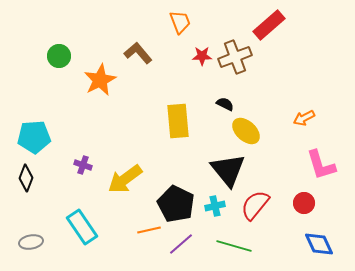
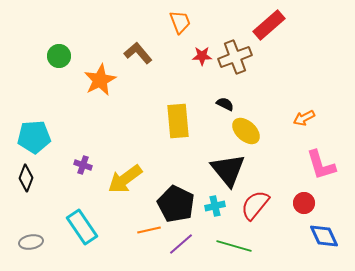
blue diamond: moved 5 px right, 8 px up
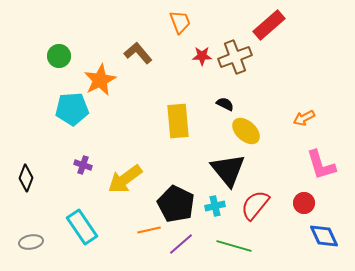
cyan pentagon: moved 38 px right, 28 px up
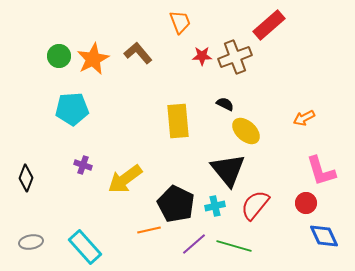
orange star: moved 7 px left, 21 px up
pink L-shape: moved 6 px down
red circle: moved 2 px right
cyan rectangle: moved 3 px right, 20 px down; rotated 8 degrees counterclockwise
purple line: moved 13 px right
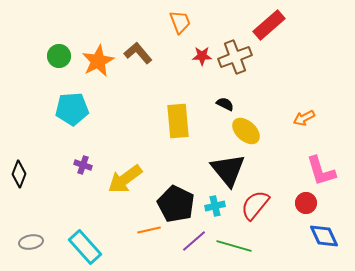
orange star: moved 5 px right, 2 px down
black diamond: moved 7 px left, 4 px up
purple line: moved 3 px up
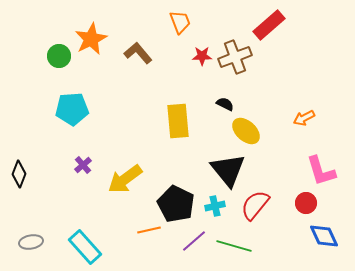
orange star: moved 7 px left, 22 px up
purple cross: rotated 30 degrees clockwise
